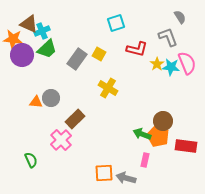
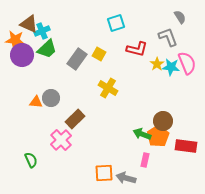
orange star: moved 2 px right, 1 px down
orange pentagon: rotated 15 degrees clockwise
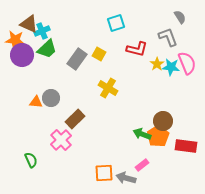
pink rectangle: moved 3 px left, 5 px down; rotated 40 degrees clockwise
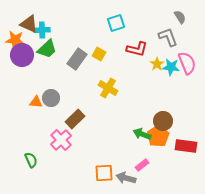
cyan cross: moved 1 px up; rotated 21 degrees clockwise
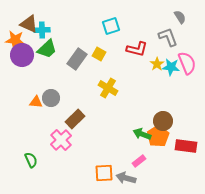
cyan square: moved 5 px left, 3 px down
pink rectangle: moved 3 px left, 4 px up
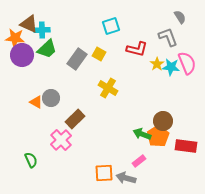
orange star: moved 2 px up
orange triangle: rotated 24 degrees clockwise
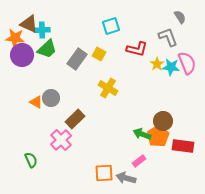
red rectangle: moved 3 px left
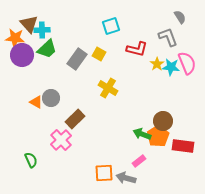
brown triangle: rotated 24 degrees clockwise
